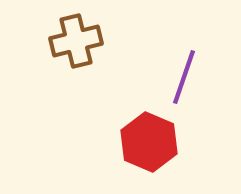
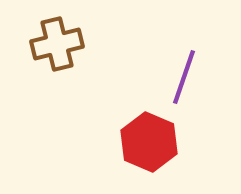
brown cross: moved 19 px left, 3 px down
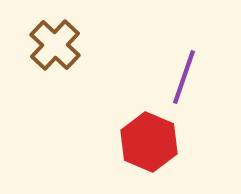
brown cross: moved 2 px left, 1 px down; rotated 33 degrees counterclockwise
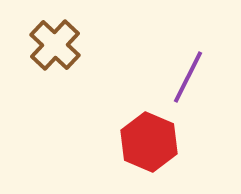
purple line: moved 4 px right; rotated 8 degrees clockwise
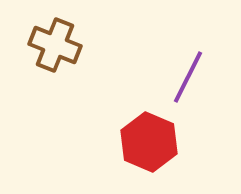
brown cross: rotated 21 degrees counterclockwise
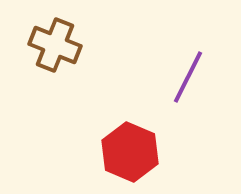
red hexagon: moved 19 px left, 10 px down
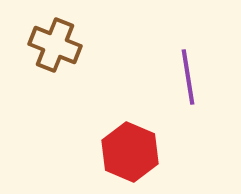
purple line: rotated 36 degrees counterclockwise
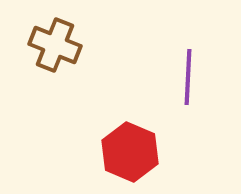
purple line: rotated 12 degrees clockwise
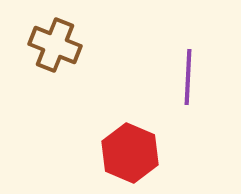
red hexagon: moved 1 px down
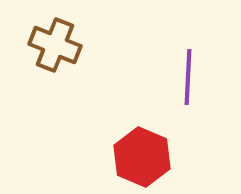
red hexagon: moved 12 px right, 4 px down
